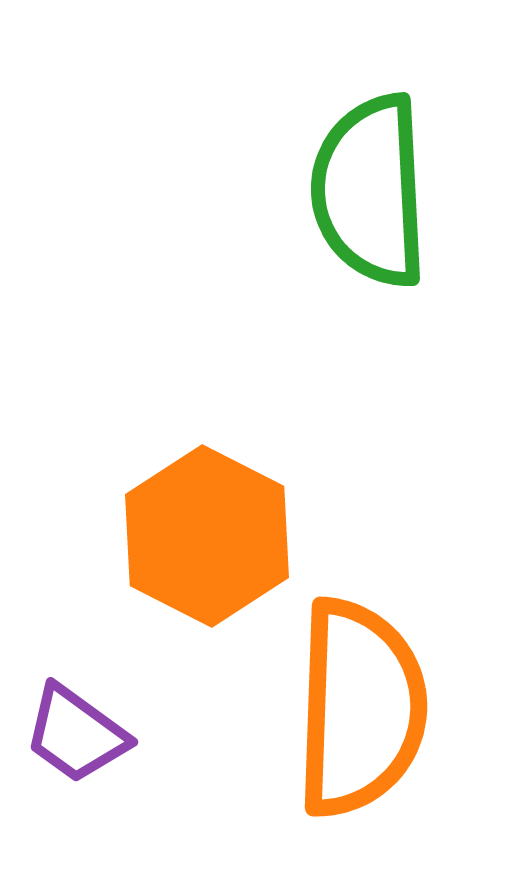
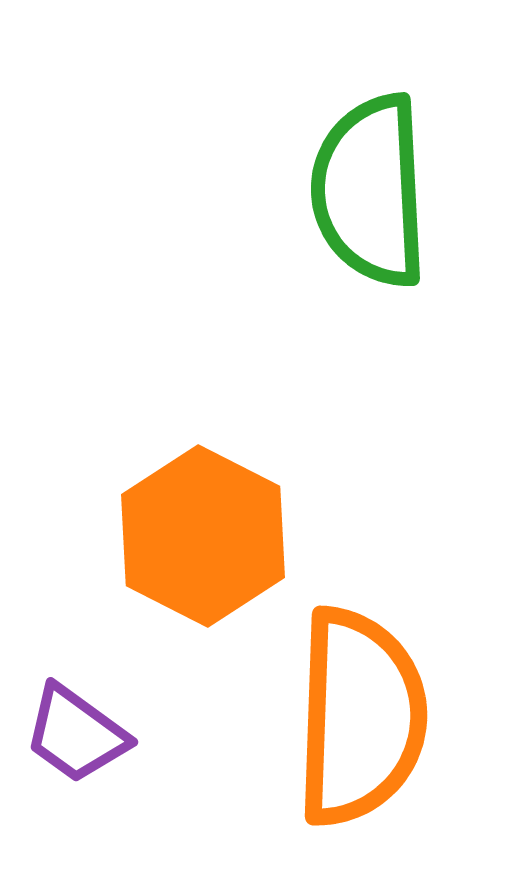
orange hexagon: moved 4 px left
orange semicircle: moved 9 px down
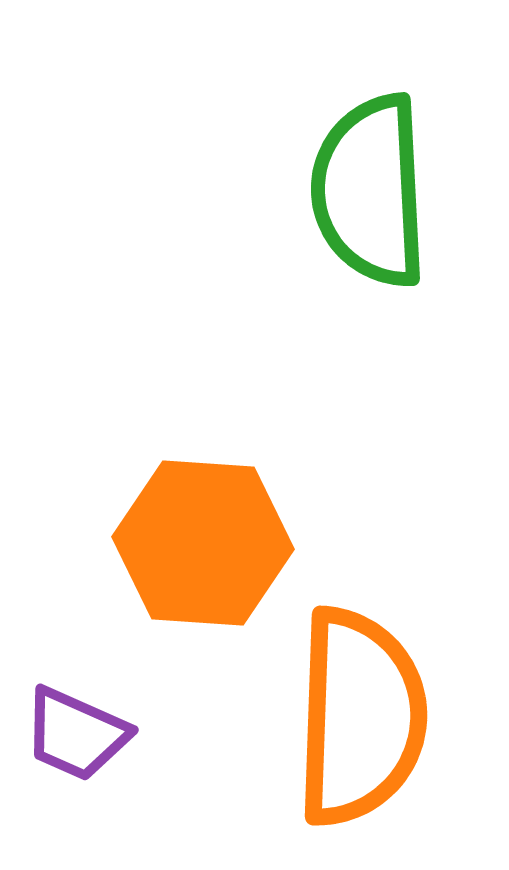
orange hexagon: moved 7 px down; rotated 23 degrees counterclockwise
purple trapezoid: rotated 12 degrees counterclockwise
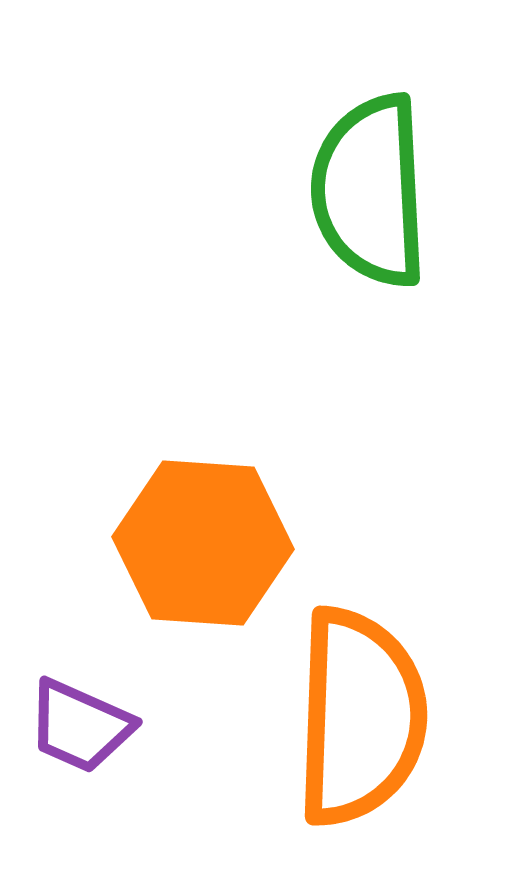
purple trapezoid: moved 4 px right, 8 px up
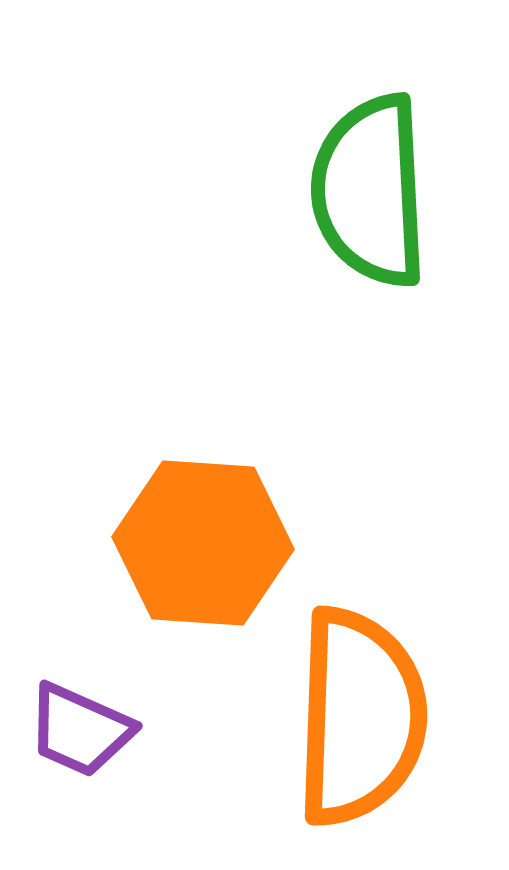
purple trapezoid: moved 4 px down
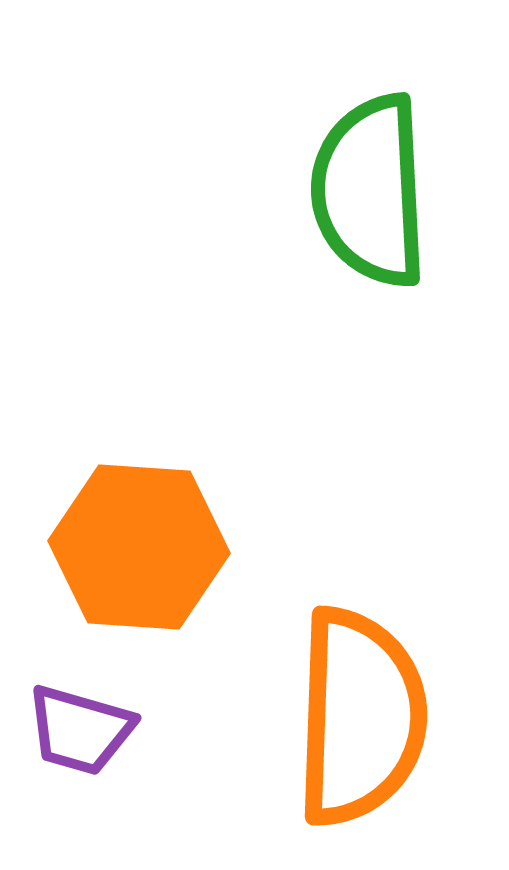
orange hexagon: moved 64 px left, 4 px down
purple trapezoid: rotated 8 degrees counterclockwise
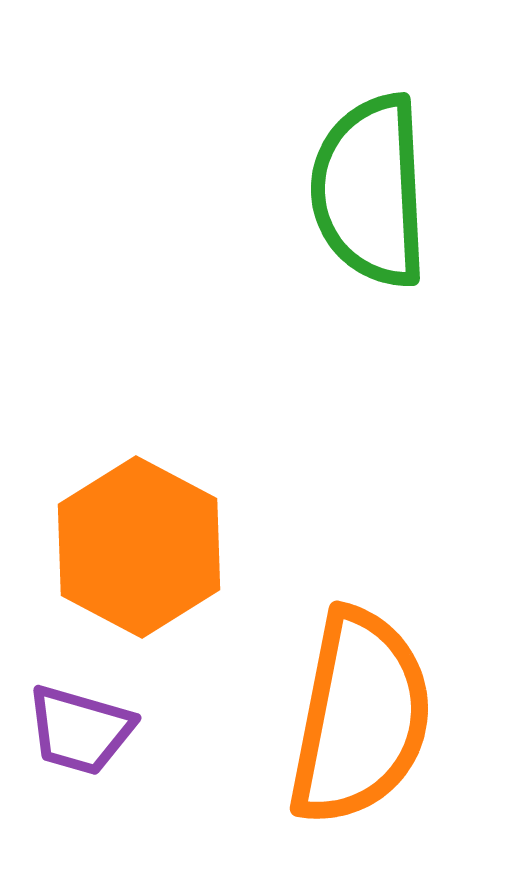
orange hexagon: rotated 24 degrees clockwise
orange semicircle: rotated 9 degrees clockwise
